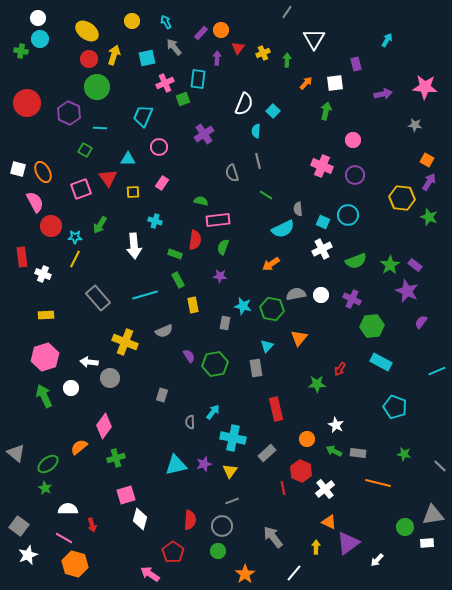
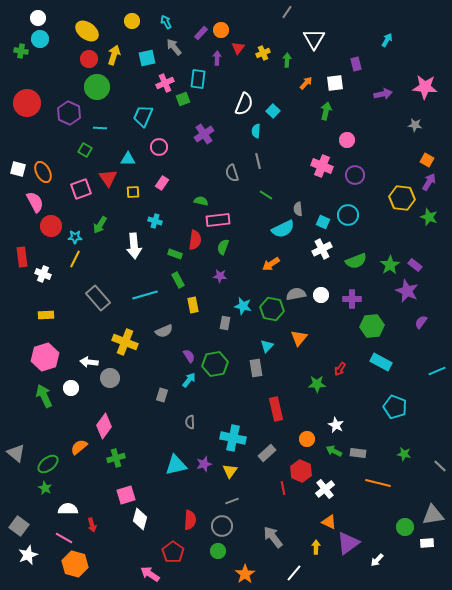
pink circle at (353, 140): moved 6 px left
purple cross at (352, 299): rotated 24 degrees counterclockwise
cyan arrow at (213, 412): moved 24 px left, 32 px up
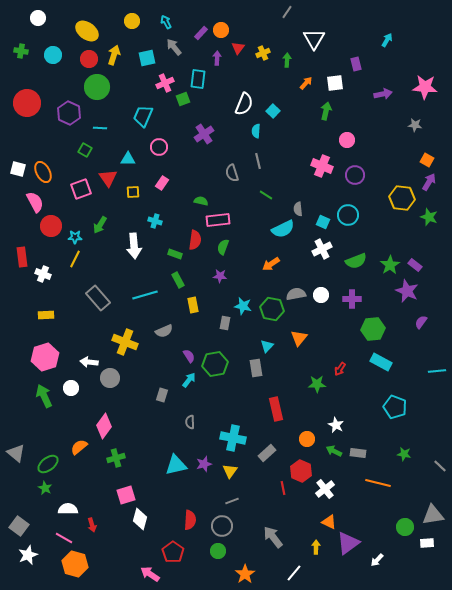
cyan circle at (40, 39): moved 13 px right, 16 px down
green hexagon at (372, 326): moved 1 px right, 3 px down
cyan line at (437, 371): rotated 18 degrees clockwise
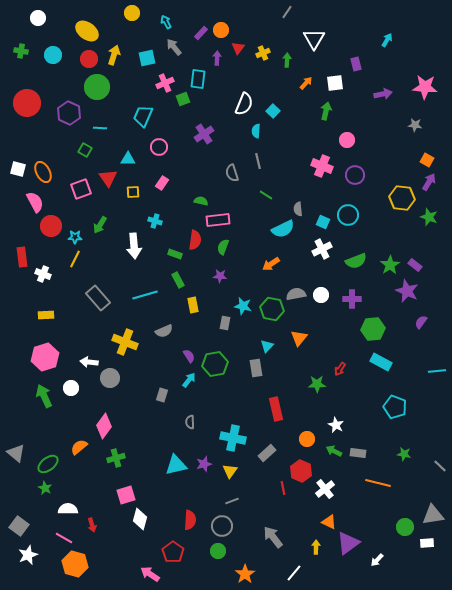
yellow circle at (132, 21): moved 8 px up
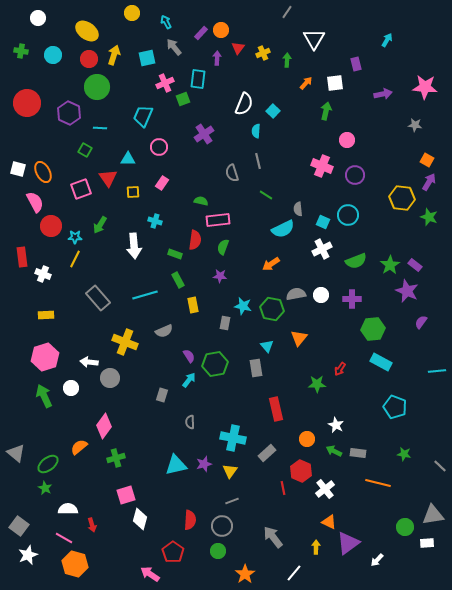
cyan triangle at (267, 346): rotated 24 degrees counterclockwise
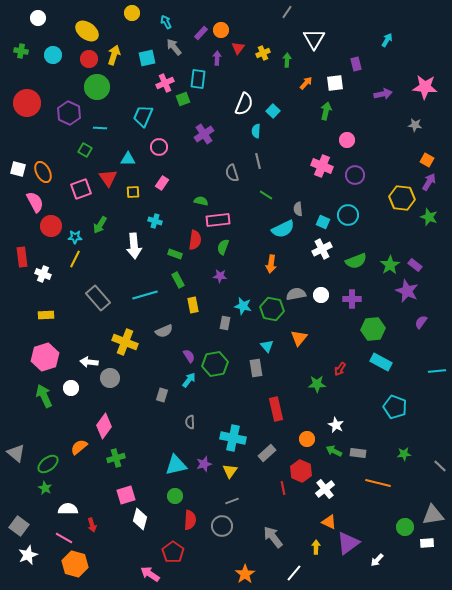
orange arrow at (271, 264): rotated 48 degrees counterclockwise
green star at (404, 454): rotated 16 degrees counterclockwise
green circle at (218, 551): moved 43 px left, 55 px up
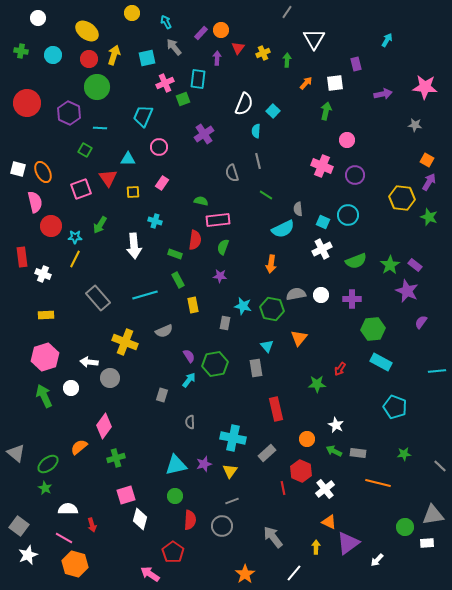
pink semicircle at (35, 202): rotated 15 degrees clockwise
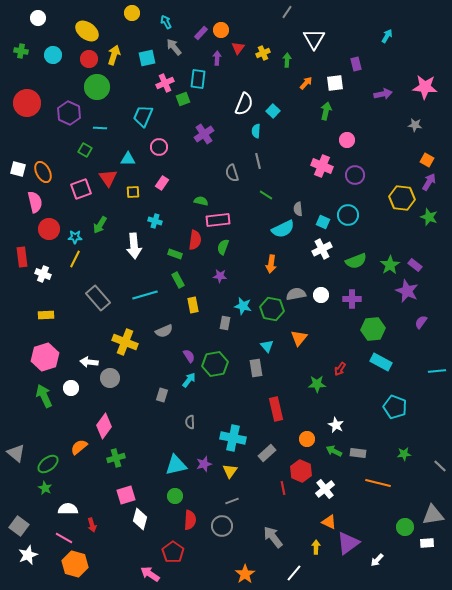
cyan arrow at (387, 40): moved 4 px up
red circle at (51, 226): moved 2 px left, 3 px down
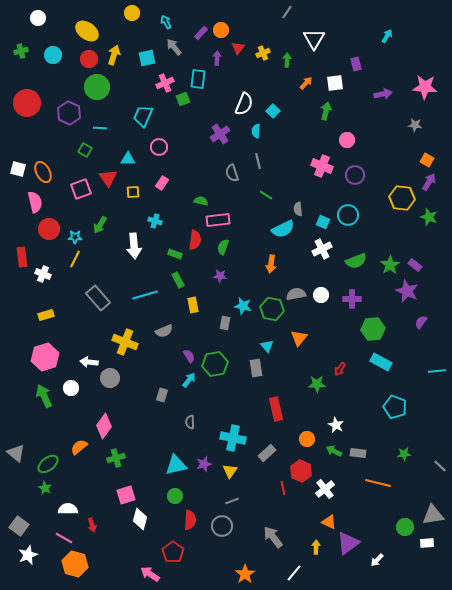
green cross at (21, 51): rotated 24 degrees counterclockwise
purple cross at (204, 134): moved 16 px right
yellow rectangle at (46, 315): rotated 14 degrees counterclockwise
